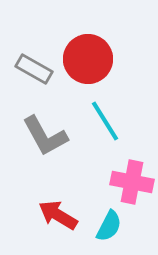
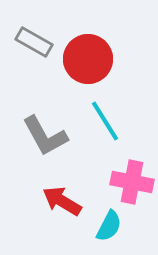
gray rectangle: moved 27 px up
red arrow: moved 4 px right, 14 px up
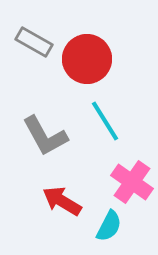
red circle: moved 1 px left
pink cross: rotated 24 degrees clockwise
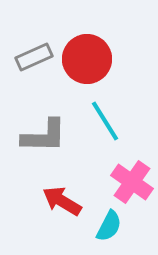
gray rectangle: moved 15 px down; rotated 54 degrees counterclockwise
gray L-shape: moved 1 px left; rotated 60 degrees counterclockwise
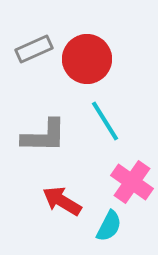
gray rectangle: moved 8 px up
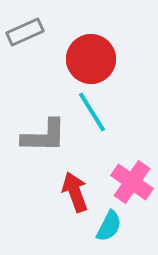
gray rectangle: moved 9 px left, 17 px up
red circle: moved 4 px right
cyan line: moved 13 px left, 9 px up
red arrow: moved 13 px right, 9 px up; rotated 39 degrees clockwise
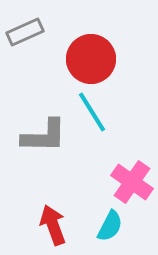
red arrow: moved 22 px left, 33 px down
cyan semicircle: moved 1 px right
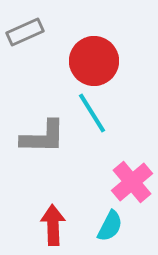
red circle: moved 3 px right, 2 px down
cyan line: moved 1 px down
gray L-shape: moved 1 px left, 1 px down
pink cross: rotated 15 degrees clockwise
red arrow: rotated 18 degrees clockwise
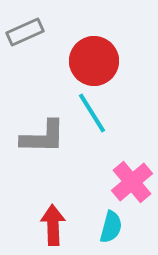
cyan semicircle: moved 1 px right, 1 px down; rotated 12 degrees counterclockwise
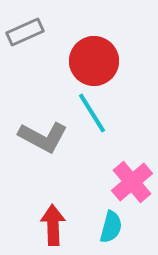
gray L-shape: rotated 27 degrees clockwise
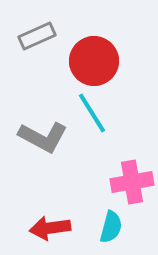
gray rectangle: moved 12 px right, 4 px down
pink cross: rotated 30 degrees clockwise
red arrow: moved 3 px left, 3 px down; rotated 96 degrees counterclockwise
